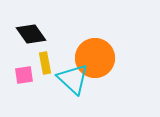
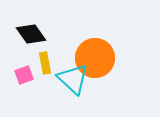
pink square: rotated 12 degrees counterclockwise
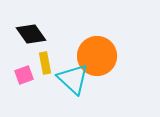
orange circle: moved 2 px right, 2 px up
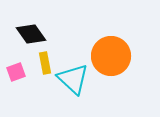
orange circle: moved 14 px right
pink square: moved 8 px left, 3 px up
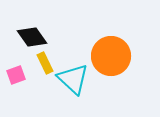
black diamond: moved 1 px right, 3 px down
yellow rectangle: rotated 15 degrees counterclockwise
pink square: moved 3 px down
